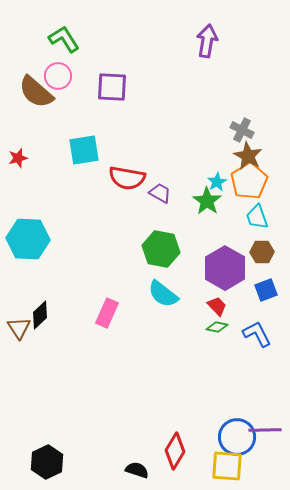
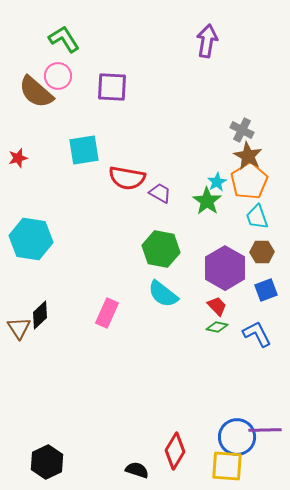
cyan hexagon: moved 3 px right; rotated 6 degrees clockwise
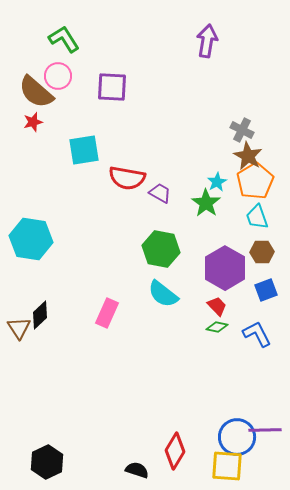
red star: moved 15 px right, 36 px up
orange pentagon: moved 6 px right
green star: moved 1 px left, 2 px down
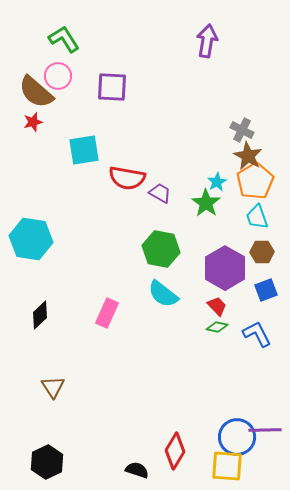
brown triangle: moved 34 px right, 59 px down
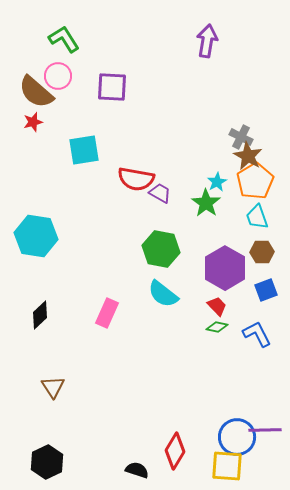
gray cross: moved 1 px left, 7 px down
red semicircle: moved 9 px right, 1 px down
cyan hexagon: moved 5 px right, 3 px up
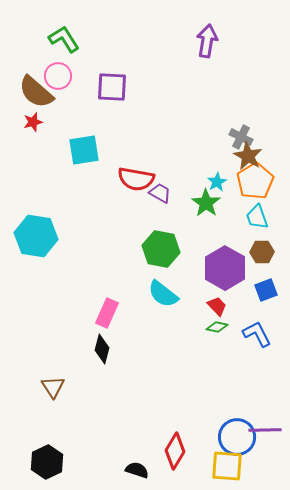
black diamond: moved 62 px right, 34 px down; rotated 32 degrees counterclockwise
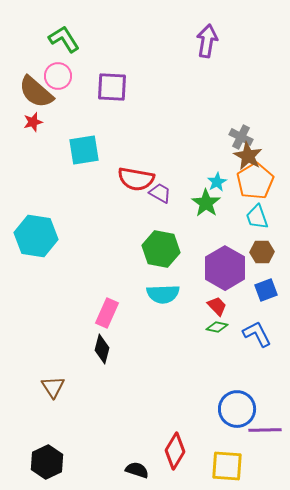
cyan semicircle: rotated 40 degrees counterclockwise
blue circle: moved 28 px up
